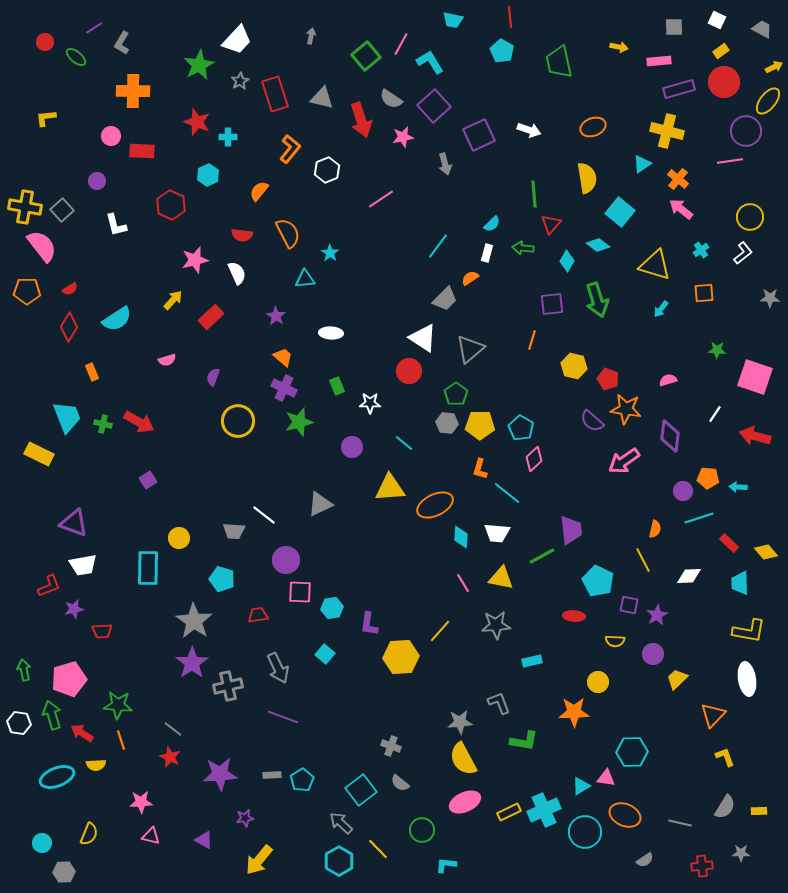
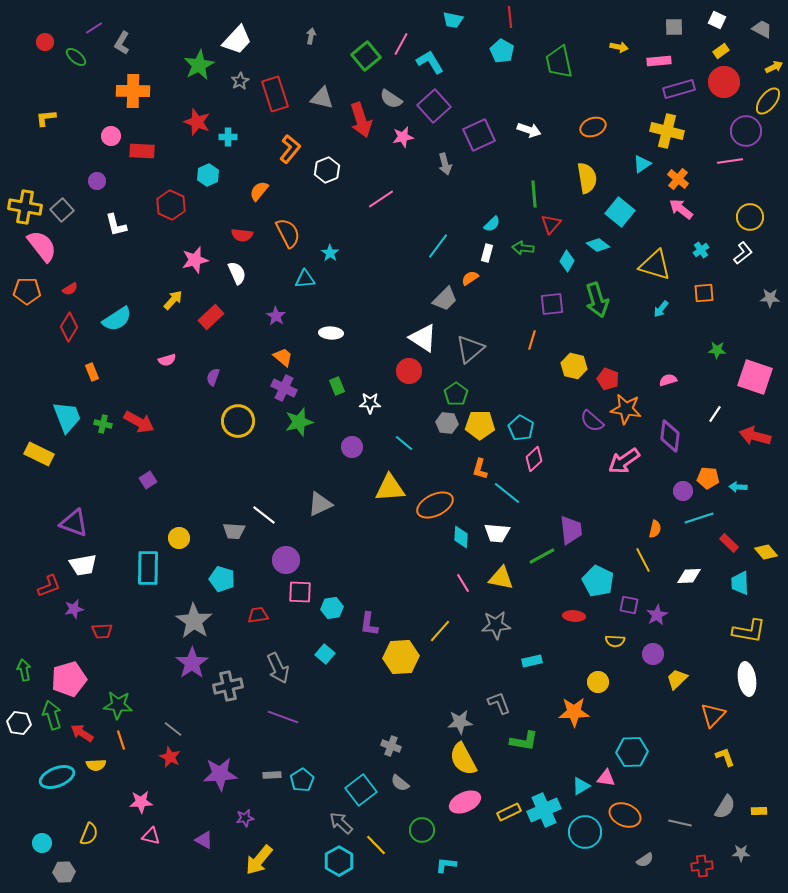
yellow line at (378, 849): moved 2 px left, 4 px up
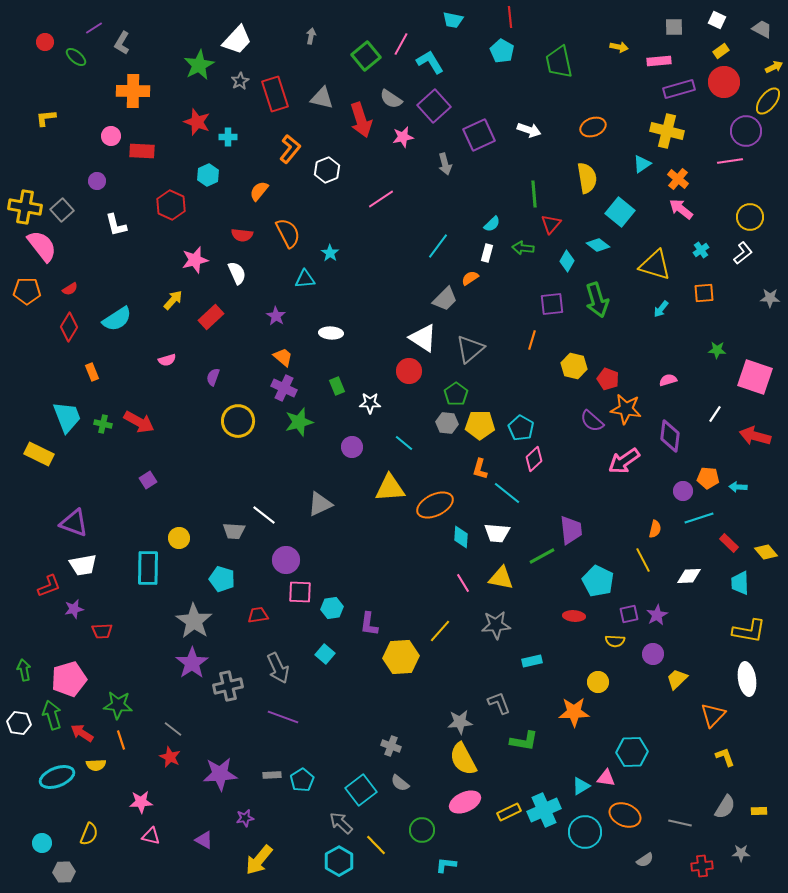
purple square at (629, 605): moved 9 px down; rotated 24 degrees counterclockwise
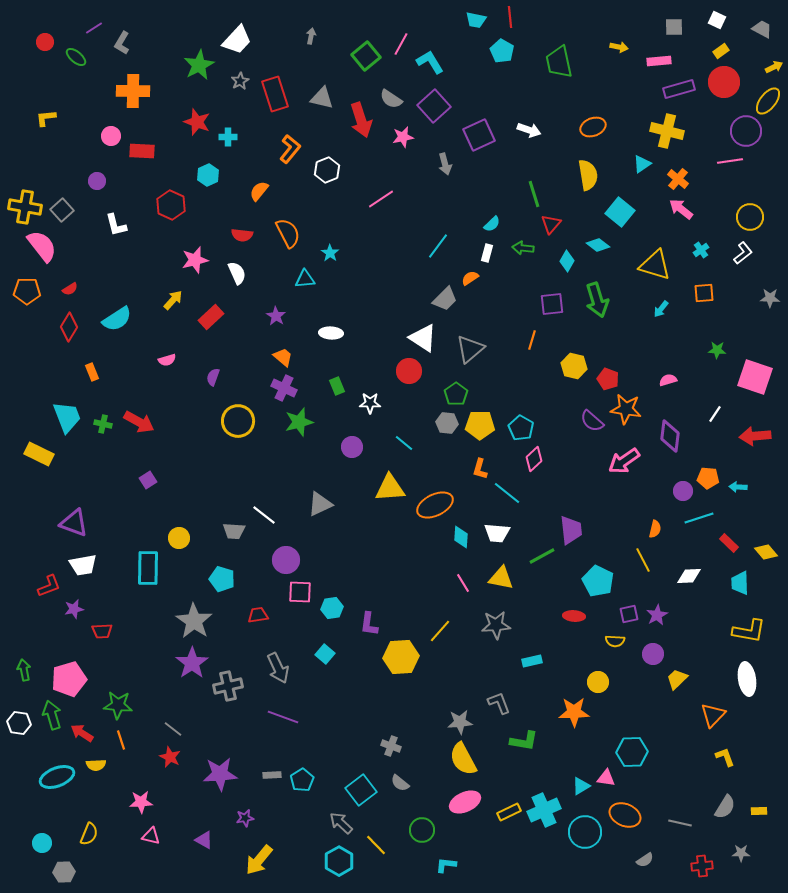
cyan trapezoid at (453, 20): moved 23 px right
yellow semicircle at (587, 178): moved 1 px right, 3 px up
green line at (534, 194): rotated 12 degrees counterclockwise
red arrow at (755, 436): rotated 20 degrees counterclockwise
